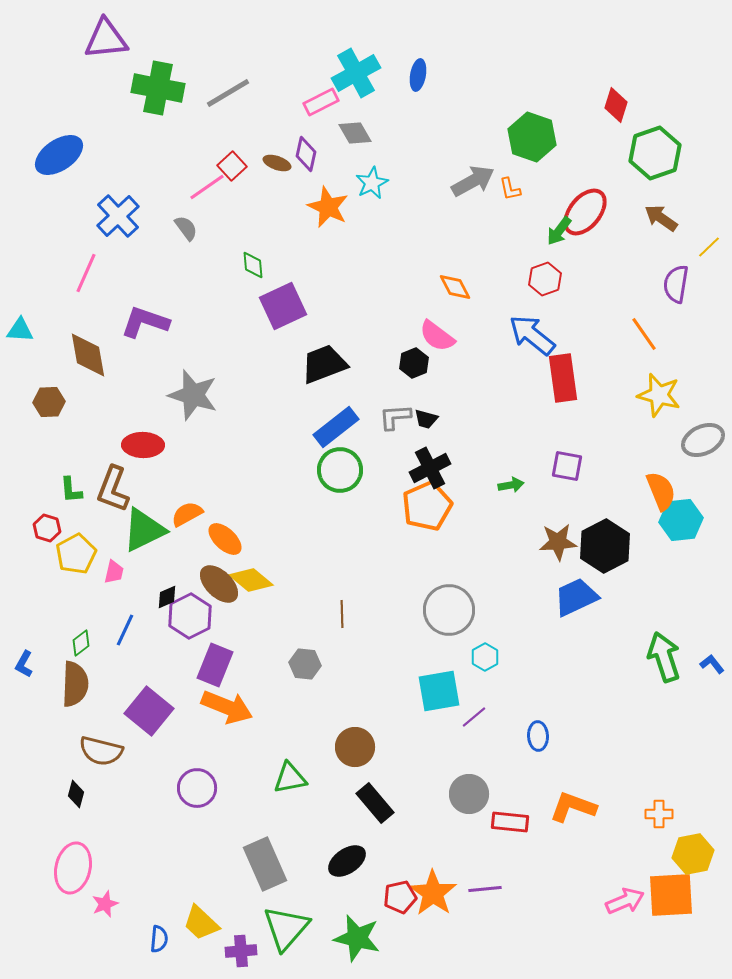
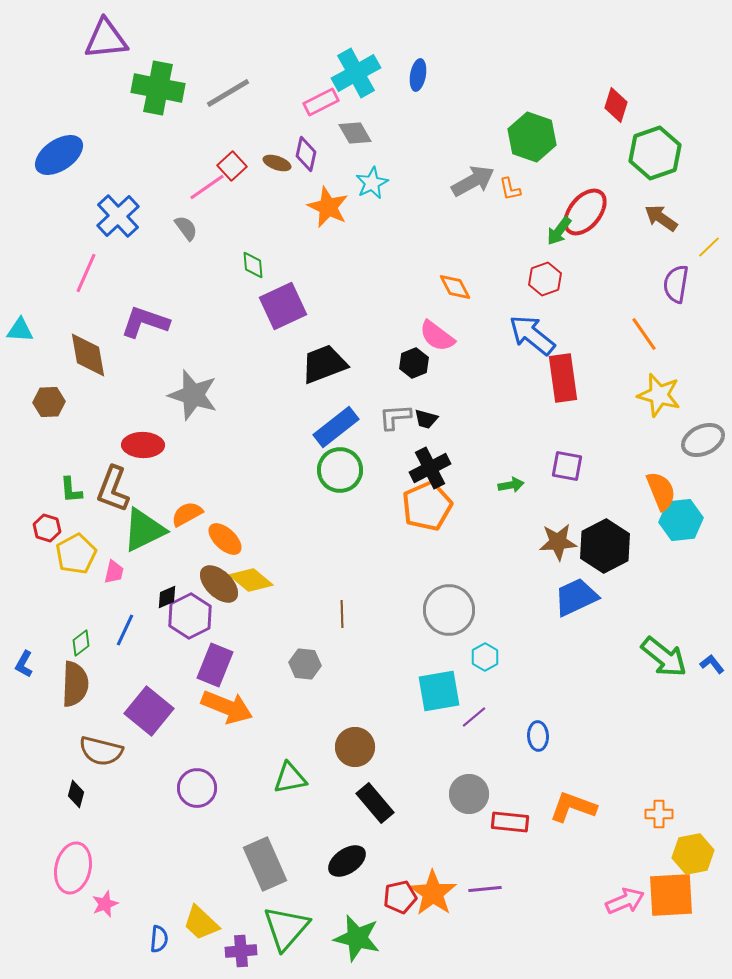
green arrow at (664, 657): rotated 147 degrees clockwise
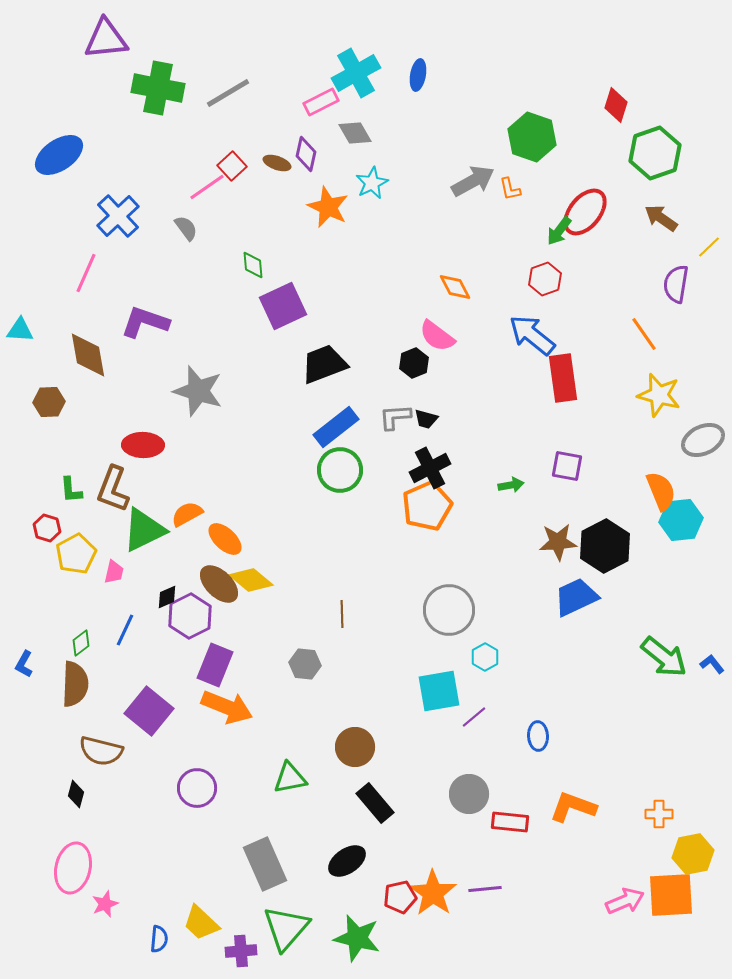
gray star at (193, 395): moved 5 px right, 4 px up
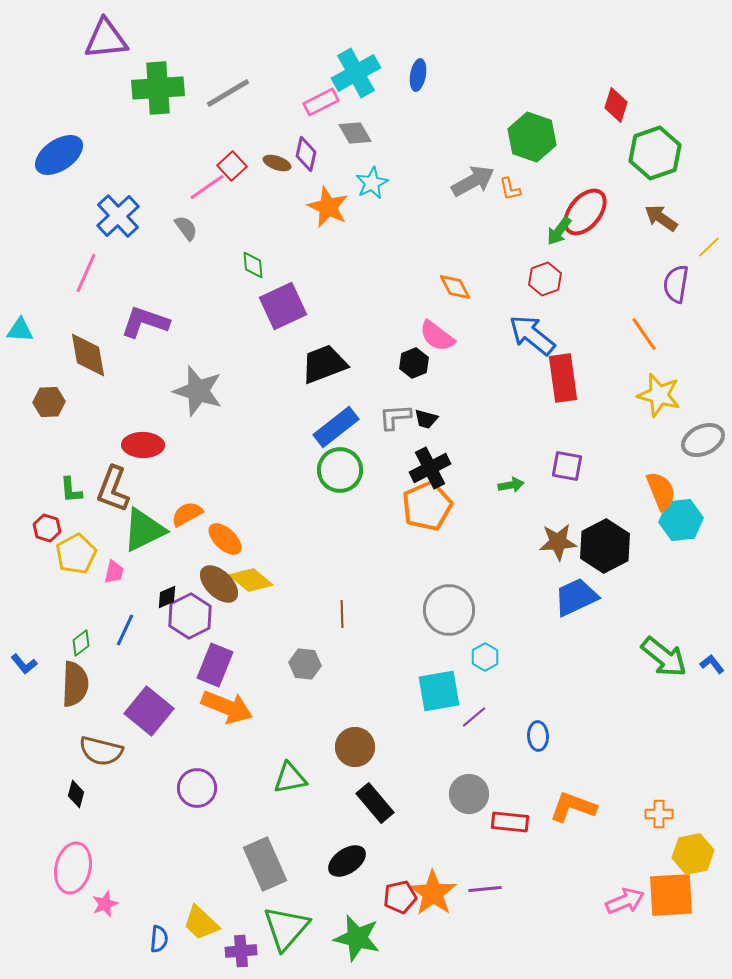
green cross at (158, 88): rotated 15 degrees counterclockwise
blue L-shape at (24, 664): rotated 68 degrees counterclockwise
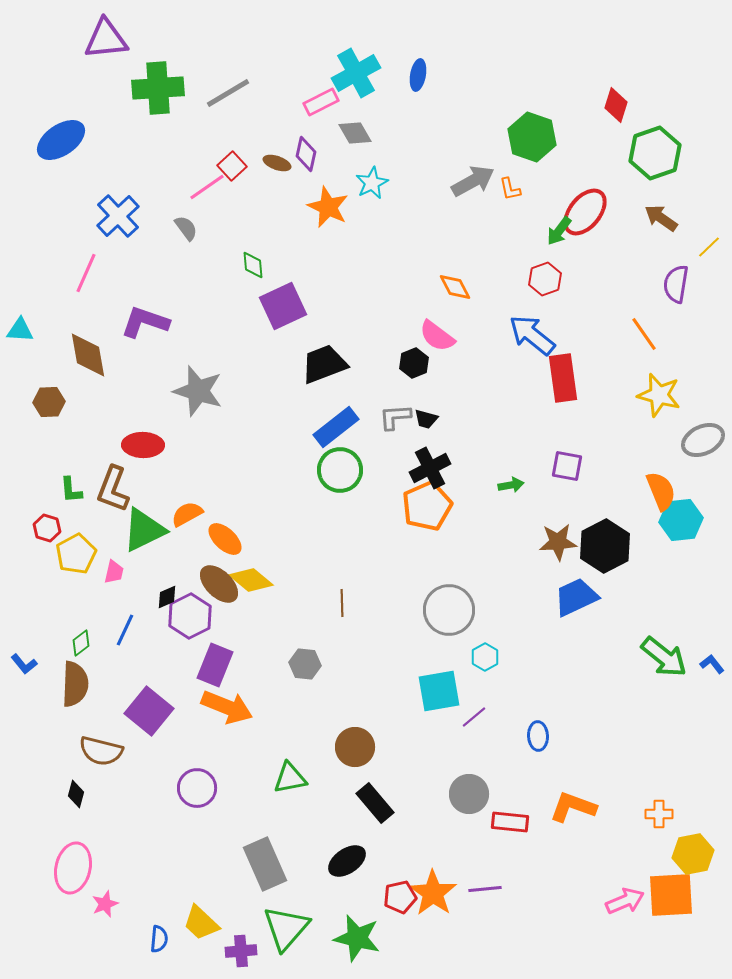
blue ellipse at (59, 155): moved 2 px right, 15 px up
brown line at (342, 614): moved 11 px up
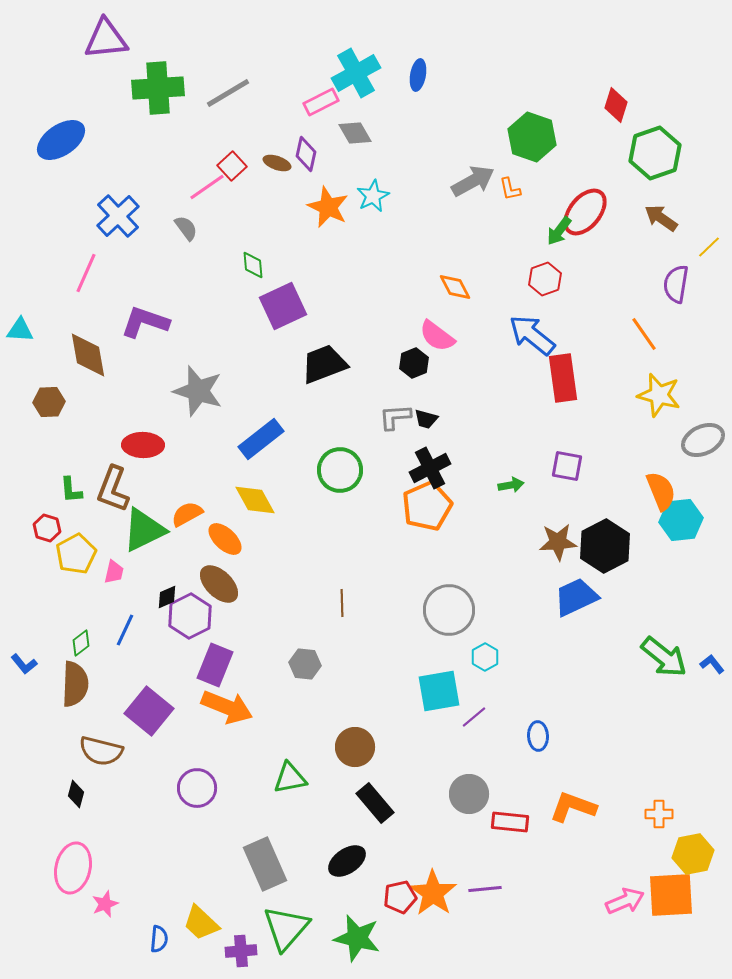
cyan star at (372, 183): moved 1 px right, 13 px down
blue rectangle at (336, 427): moved 75 px left, 12 px down
yellow diamond at (251, 580): moved 4 px right, 80 px up; rotated 21 degrees clockwise
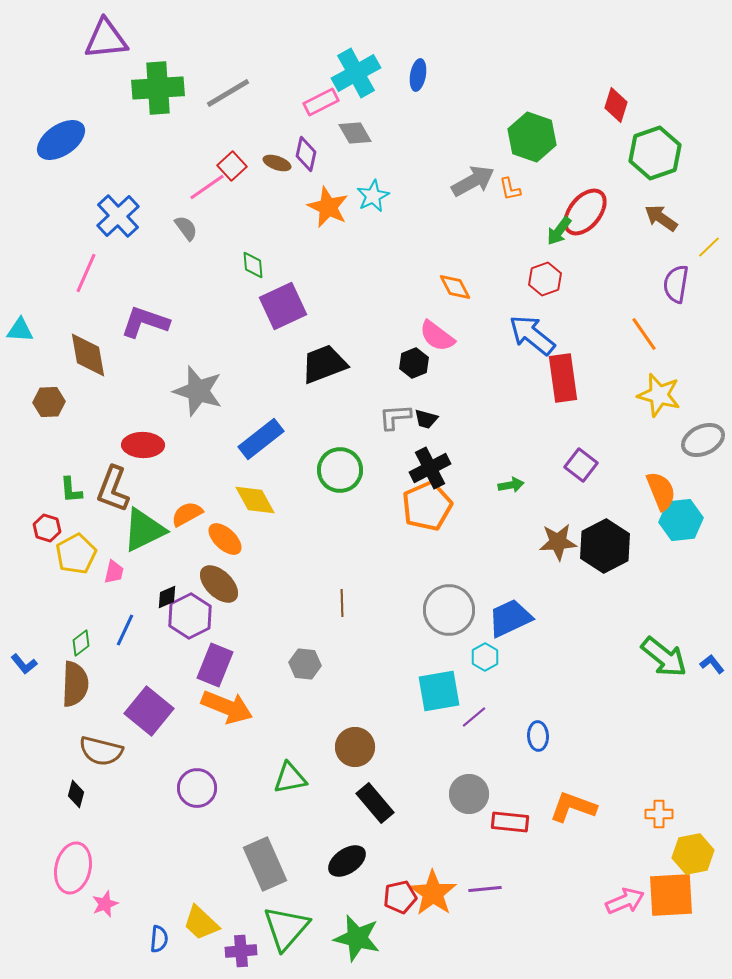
purple square at (567, 466): moved 14 px right, 1 px up; rotated 28 degrees clockwise
blue trapezoid at (576, 597): moved 66 px left, 21 px down
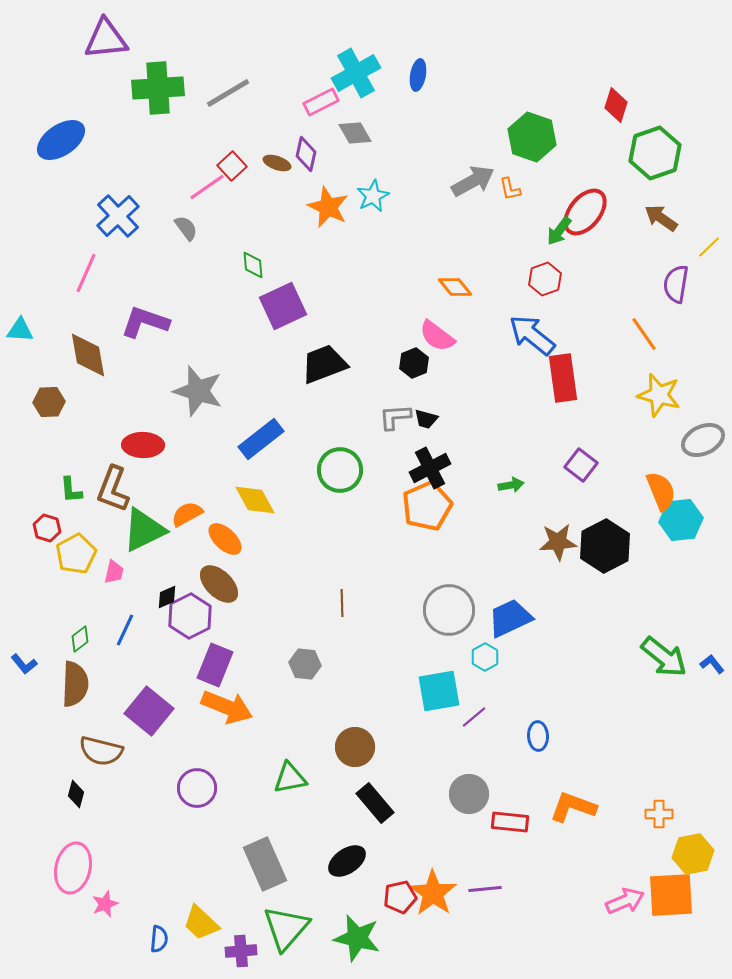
orange diamond at (455, 287): rotated 12 degrees counterclockwise
green diamond at (81, 643): moved 1 px left, 4 px up
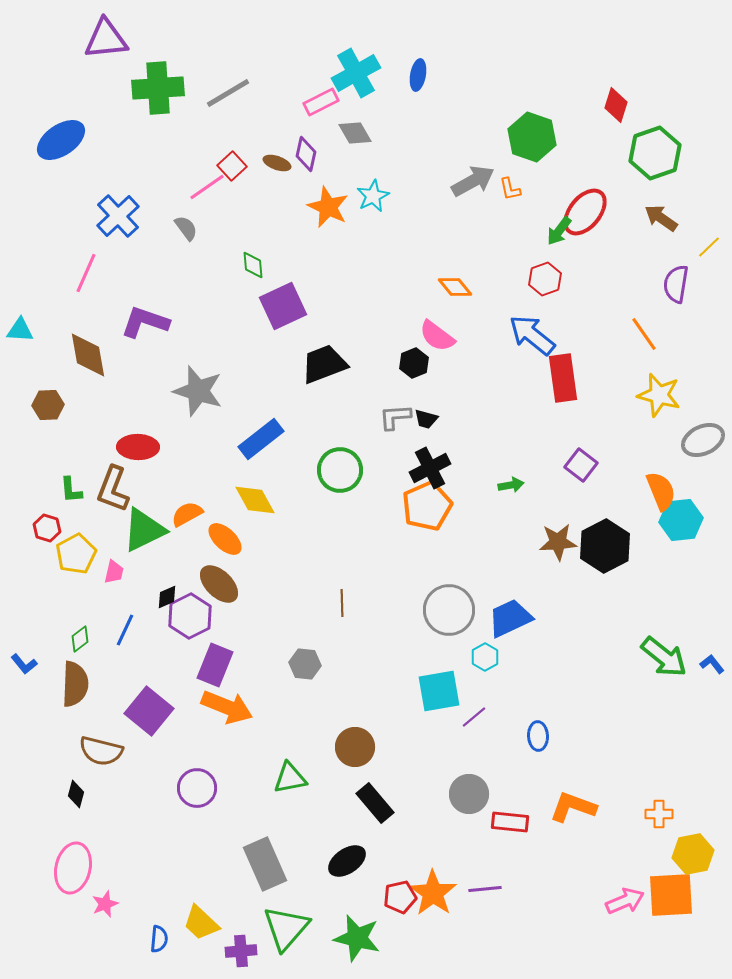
brown hexagon at (49, 402): moved 1 px left, 3 px down
red ellipse at (143, 445): moved 5 px left, 2 px down
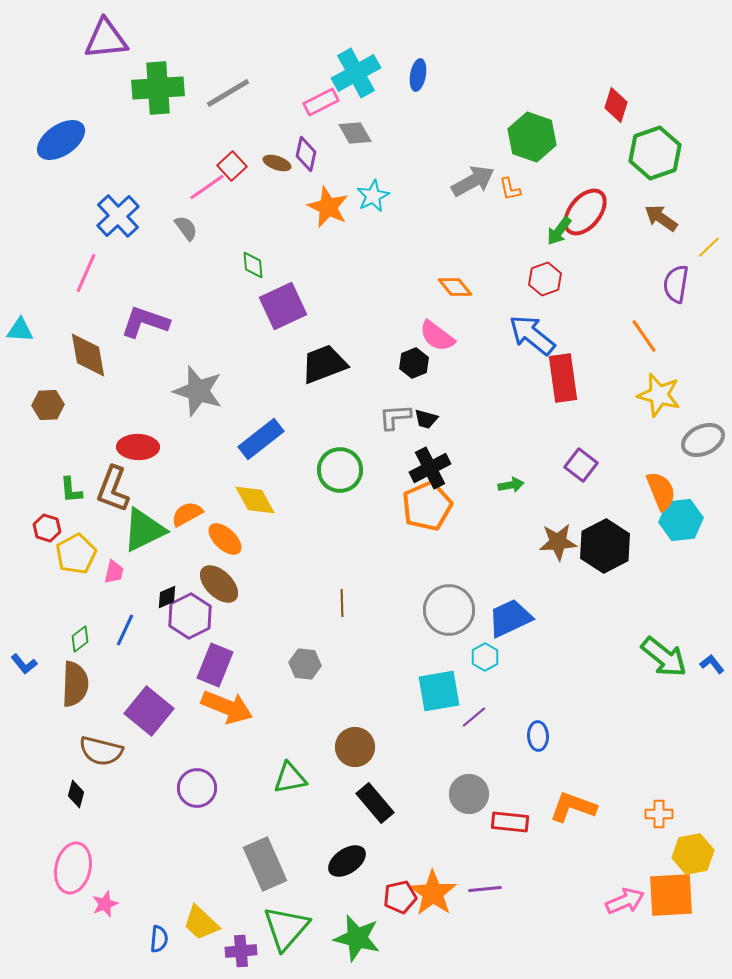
orange line at (644, 334): moved 2 px down
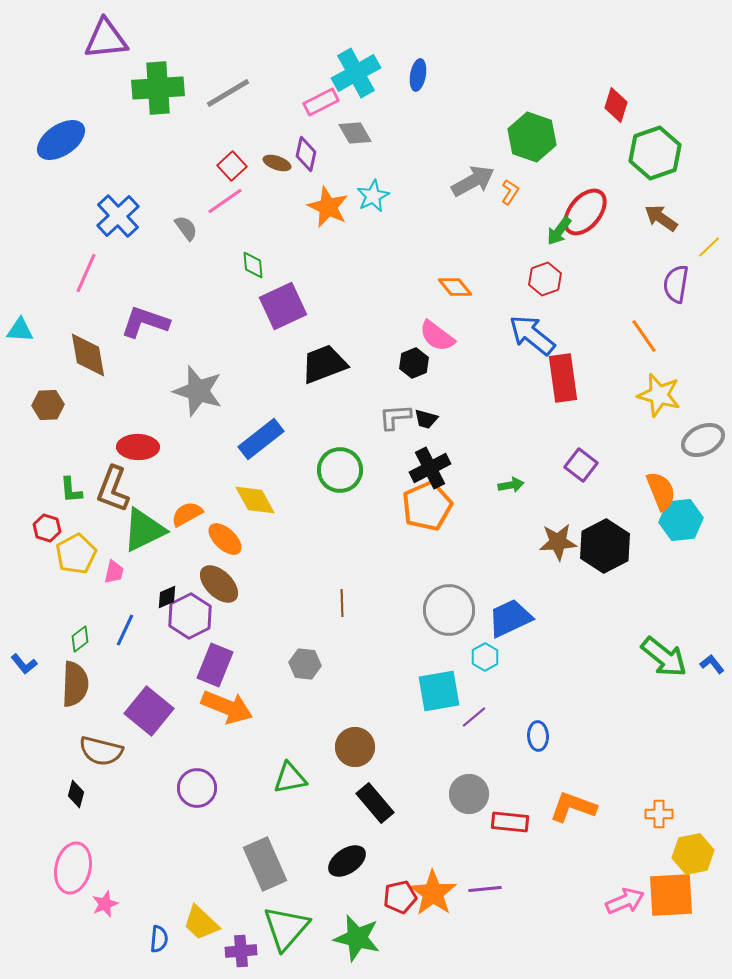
pink line at (207, 187): moved 18 px right, 14 px down
orange L-shape at (510, 189): moved 3 px down; rotated 135 degrees counterclockwise
